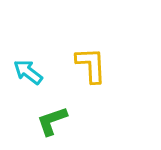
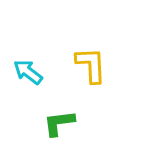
green L-shape: moved 7 px right, 2 px down; rotated 12 degrees clockwise
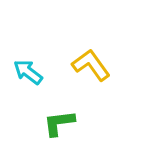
yellow L-shape: rotated 33 degrees counterclockwise
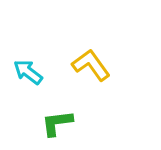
green L-shape: moved 2 px left
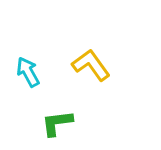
cyan arrow: rotated 24 degrees clockwise
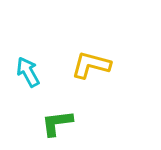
yellow L-shape: rotated 39 degrees counterclockwise
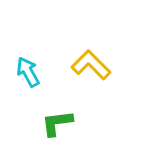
yellow L-shape: rotated 30 degrees clockwise
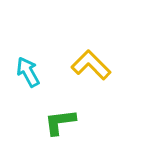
green L-shape: moved 3 px right, 1 px up
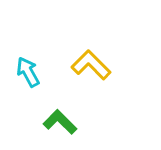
green L-shape: rotated 52 degrees clockwise
